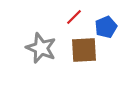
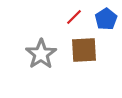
blue pentagon: moved 8 px up; rotated 10 degrees counterclockwise
gray star: moved 6 px down; rotated 16 degrees clockwise
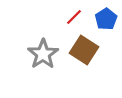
brown square: rotated 36 degrees clockwise
gray star: moved 2 px right
